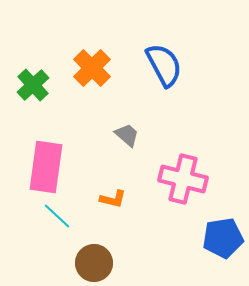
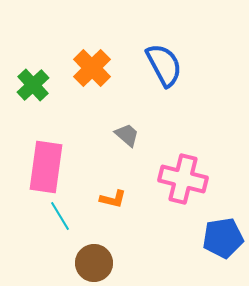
cyan line: moved 3 px right; rotated 16 degrees clockwise
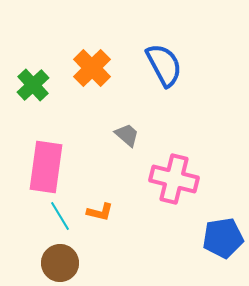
pink cross: moved 9 px left
orange L-shape: moved 13 px left, 13 px down
brown circle: moved 34 px left
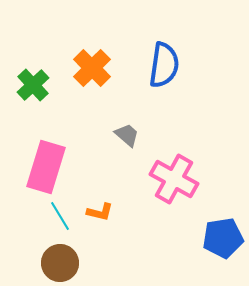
blue semicircle: rotated 36 degrees clockwise
pink rectangle: rotated 9 degrees clockwise
pink cross: rotated 15 degrees clockwise
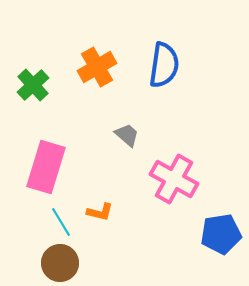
orange cross: moved 5 px right, 1 px up; rotated 15 degrees clockwise
cyan line: moved 1 px right, 6 px down
blue pentagon: moved 2 px left, 4 px up
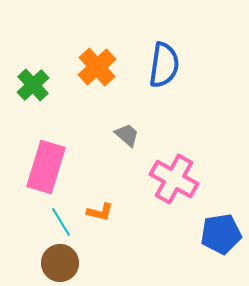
orange cross: rotated 12 degrees counterclockwise
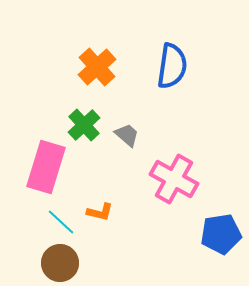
blue semicircle: moved 8 px right, 1 px down
green cross: moved 51 px right, 40 px down
cyan line: rotated 16 degrees counterclockwise
